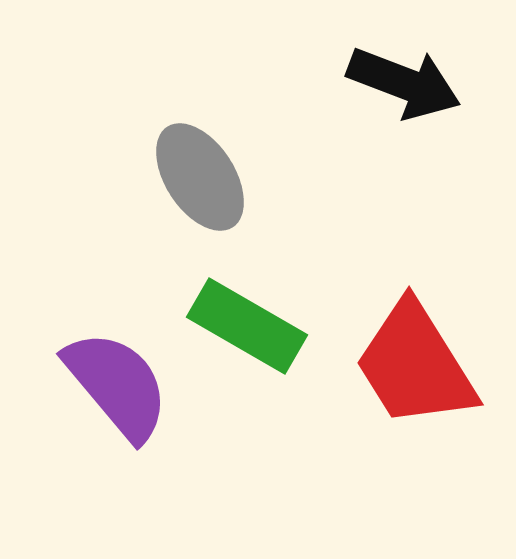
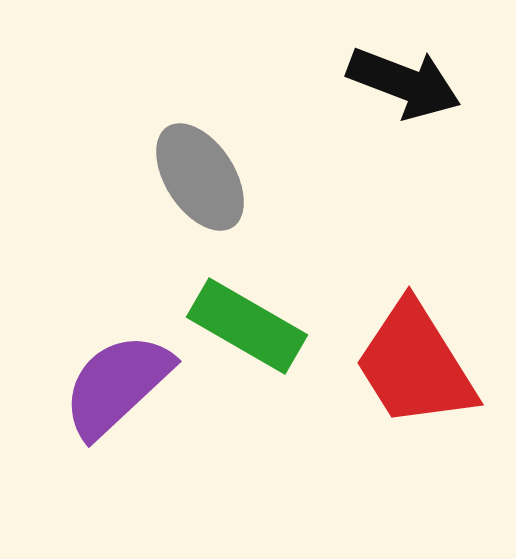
purple semicircle: rotated 93 degrees counterclockwise
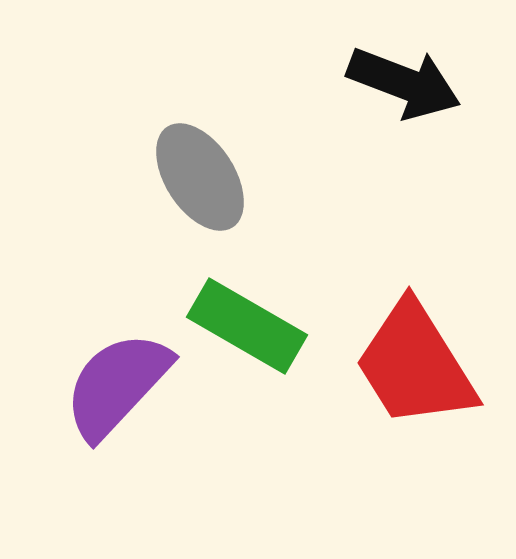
purple semicircle: rotated 4 degrees counterclockwise
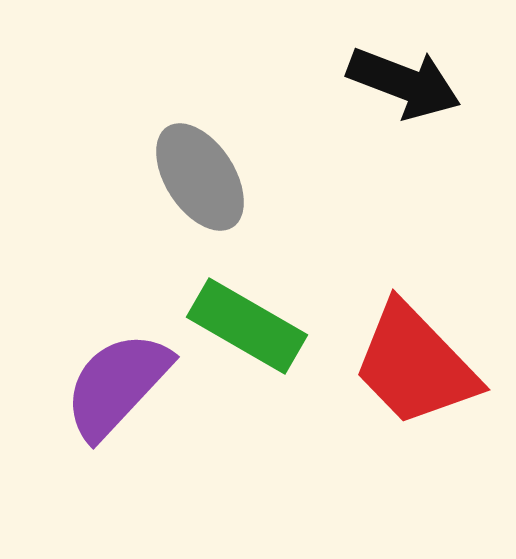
red trapezoid: rotated 12 degrees counterclockwise
